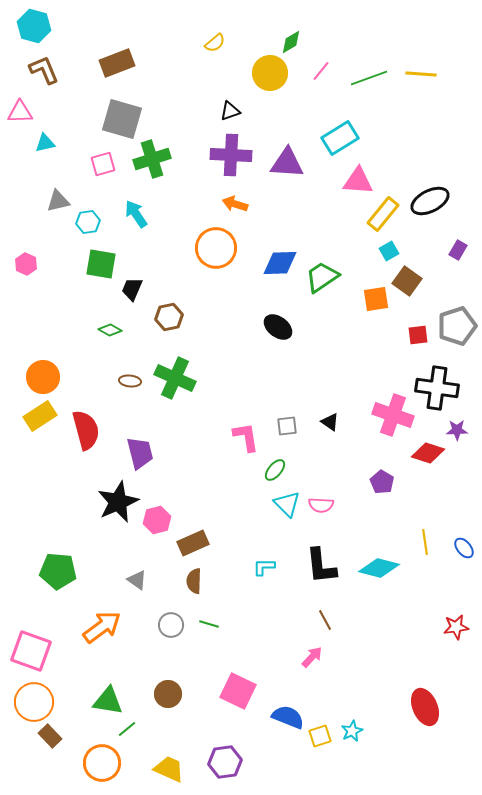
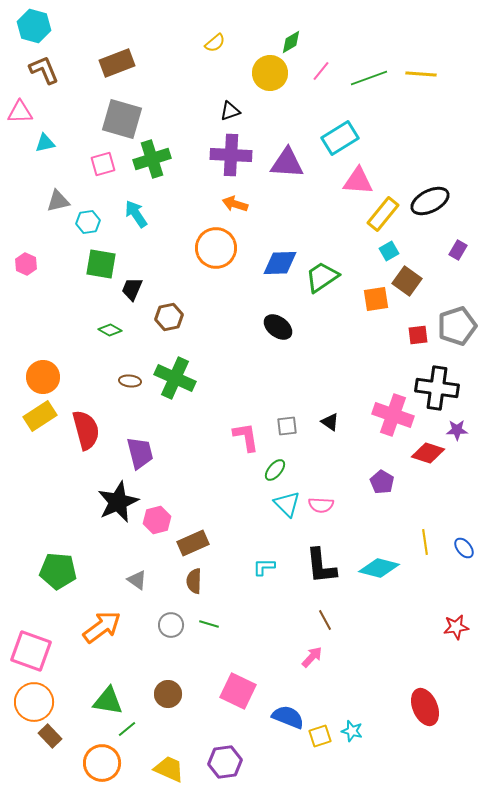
cyan star at (352, 731): rotated 30 degrees counterclockwise
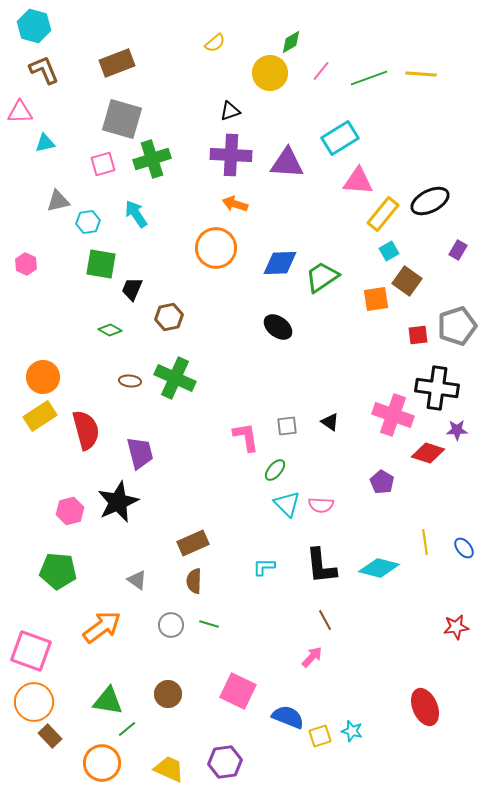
pink hexagon at (157, 520): moved 87 px left, 9 px up
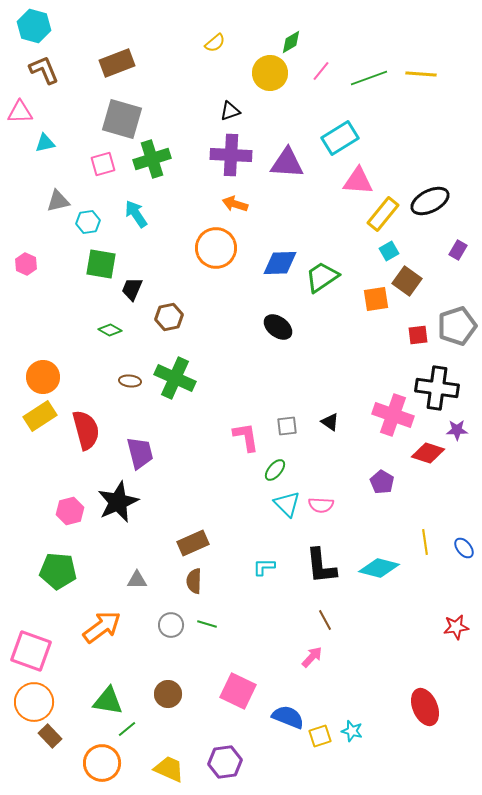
gray triangle at (137, 580): rotated 35 degrees counterclockwise
green line at (209, 624): moved 2 px left
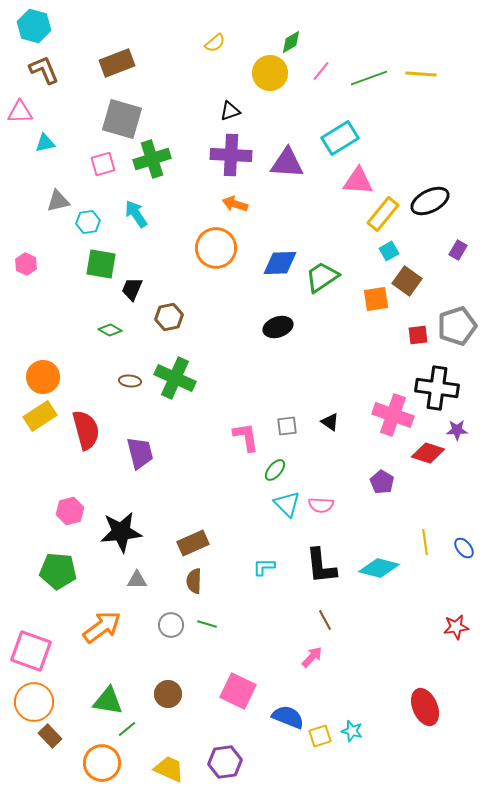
black ellipse at (278, 327): rotated 56 degrees counterclockwise
black star at (118, 502): moved 3 px right, 30 px down; rotated 18 degrees clockwise
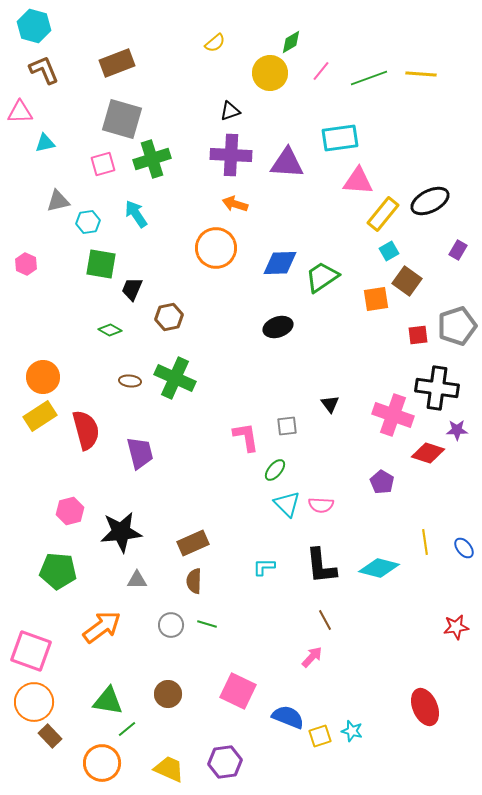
cyan rectangle at (340, 138): rotated 24 degrees clockwise
black triangle at (330, 422): moved 18 px up; rotated 18 degrees clockwise
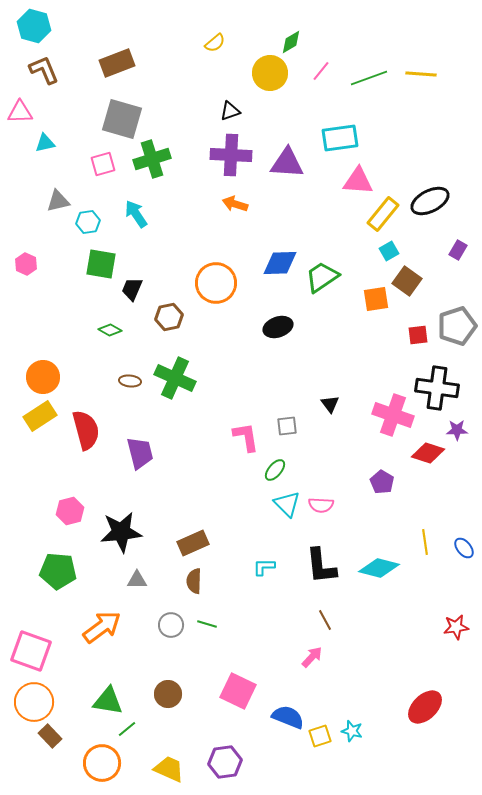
orange circle at (216, 248): moved 35 px down
red ellipse at (425, 707): rotated 69 degrees clockwise
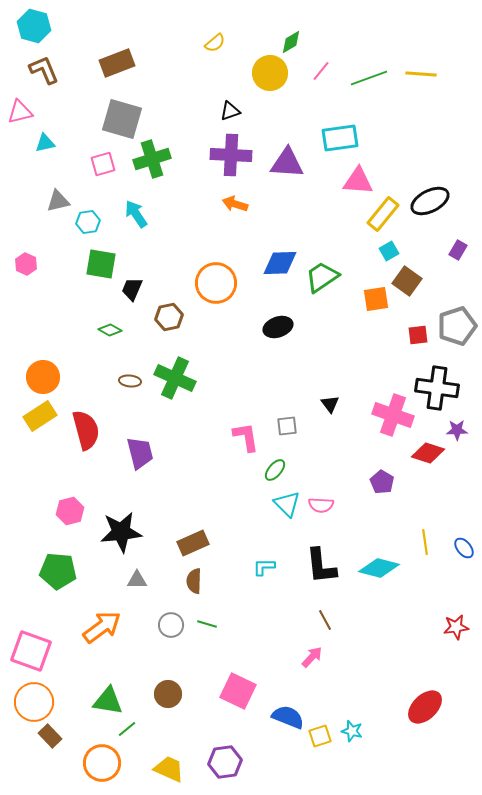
pink triangle at (20, 112): rotated 12 degrees counterclockwise
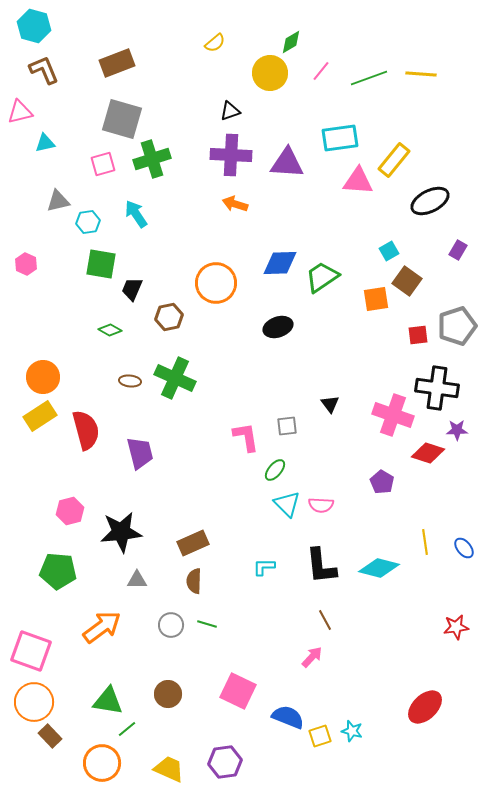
yellow rectangle at (383, 214): moved 11 px right, 54 px up
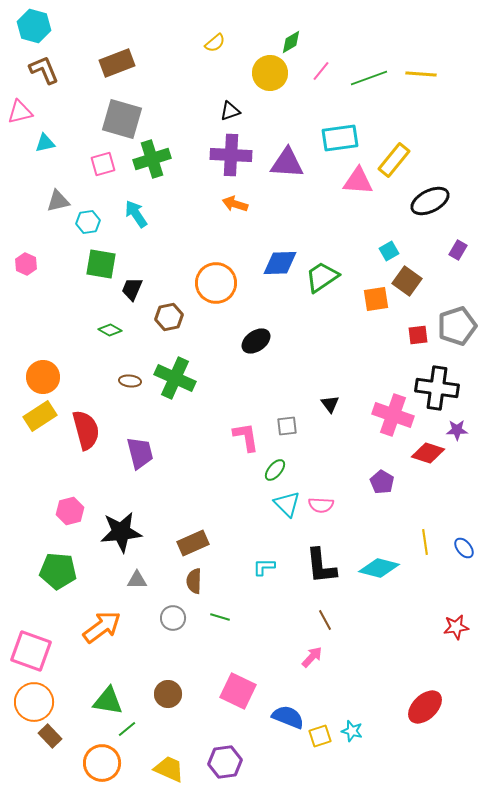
black ellipse at (278, 327): moved 22 px left, 14 px down; rotated 16 degrees counterclockwise
green line at (207, 624): moved 13 px right, 7 px up
gray circle at (171, 625): moved 2 px right, 7 px up
